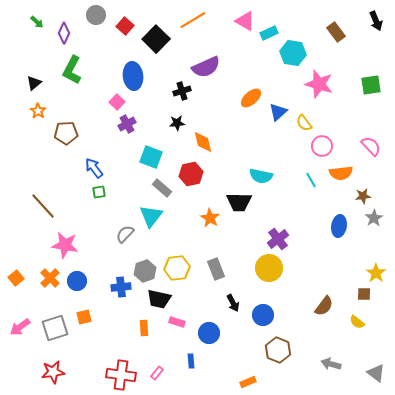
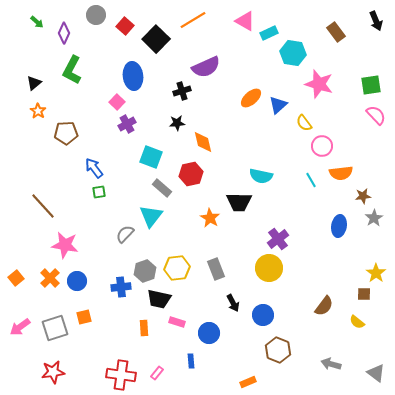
blue triangle at (278, 112): moved 7 px up
pink semicircle at (371, 146): moved 5 px right, 31 px up
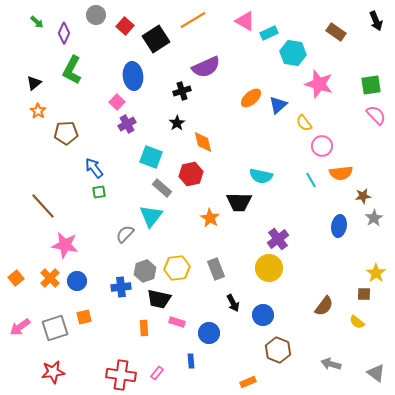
brown rectangle at (336, 32): rotated 18 degrees counterclockwise
black square at (156, 39): rotated 12 degrees clockwise
black star at (177, 123): rotated 28 degrees counterclockwise
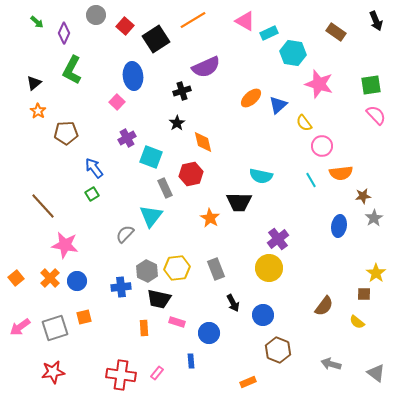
purple cross at (127, 124): moved 14 px down
gray rectangle at (162, 188): moved 3 px right; rotated 24 degrees clockwise
green square at (99, 192): moved 7 px left, 2 px down; rotated 24 degrees counterclockwise
gray hexagon at (145, 271): moved 2 px right; rotated 15 degrees counterclockwise
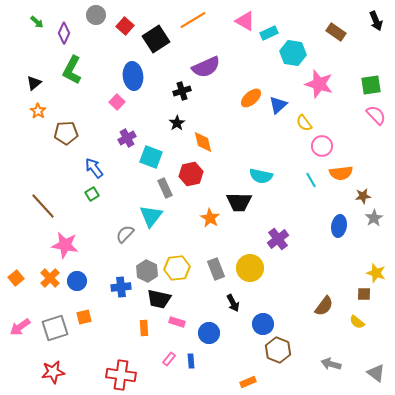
yellow circle at (269, 268): moved 19 px left
yellow star at (376, 273): rotated 18 degrees counterclockwise
blue circle at (263, 315): moved 9 px down
pink rectangle at (157, 373): moved 12 px right, 14 px up
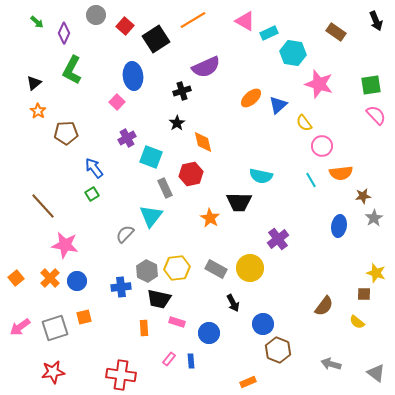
gray rectangle at (216, 269): rotated 40 degrees counterclockwise
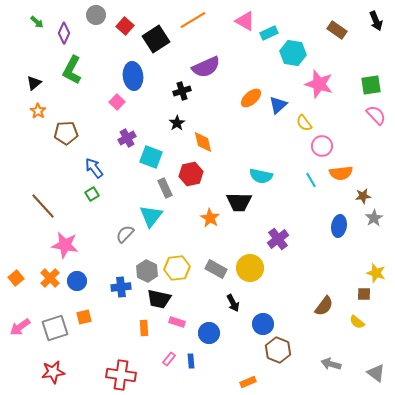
brown rectangle at (336, 32): moved 1 px right, 2 px up
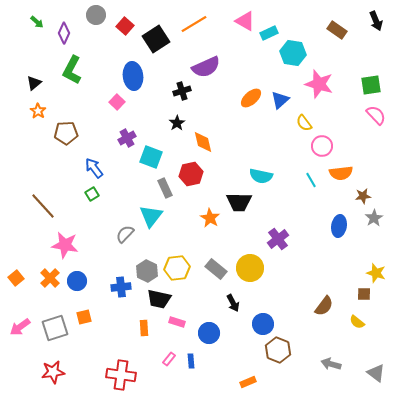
orange line at (193, 20): moved 1 px right, 4 px down
blue triangle at (278, 105): moved 2 px right, 5 px up
gray rectangle at (216, 269): rotated 10 degrees clockwise
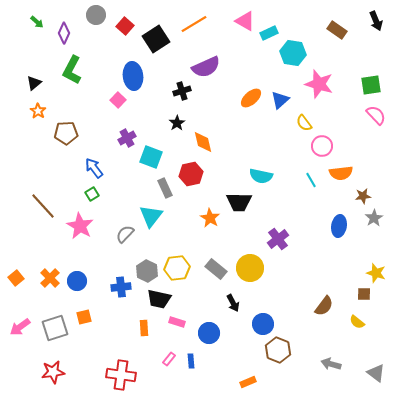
pink square at (117, 102): moved 1 px right, 2 px up
pink star at (65, 245): moved 15 px right, 19 px up; rotated 20 degrees clockwise
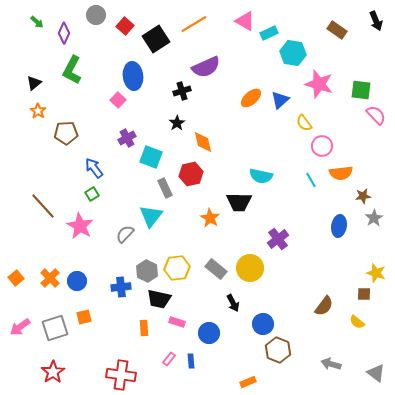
green square at (371, 85): moved 10 px left, 5 px down; rotated 15 degrees clockwise
red star at (53, 372): rotated 25 degrees counterclockwise
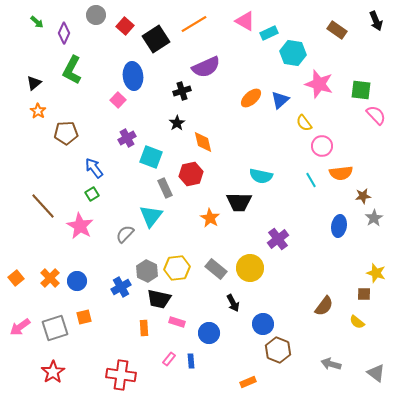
blue cross at (121, 287): rotated 24 degrees counterclockwise
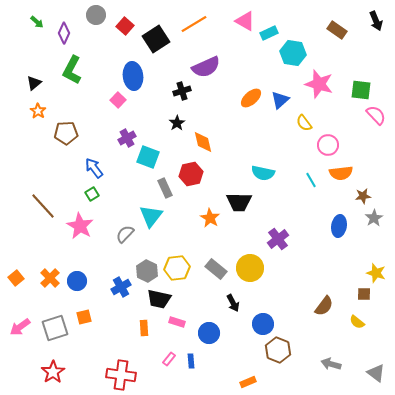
pink circle at (322, 146): moved 6 px right, 1 px up
cyan square at (151, 157): moved 3 px left
cyan semicircle at (261, 176): moved 2 px right, 3 px up
